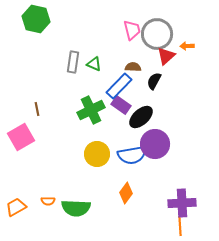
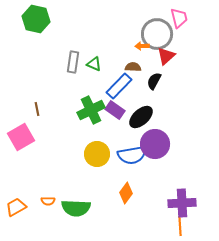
pink trapezoid: moved 47 px right, 12 px up
orange arrow: moved 45 px left
purple rectangle: moved 6 px left, 5 px down
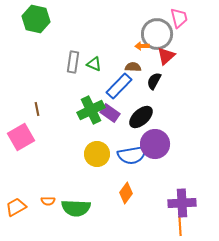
purple rectangle: moved 5 px left, 3 px down
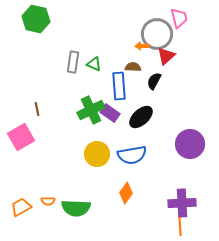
blue rectangle: rotated 48 degrees counterclockwise
purple circle: moved 35 px right
orange trapezoid: moved 5 px right
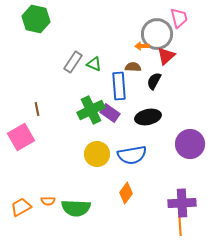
gray rectangle: rotated 25 degrees clockwise
black ellipse: moved 7 px right; rotated 30 degrees clockwise
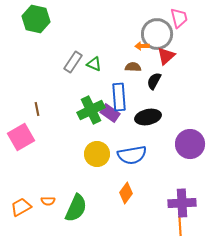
blue rectangle: moved 11 px down
green semicircle: rotated 68 degrees counterclockwise
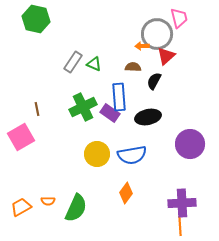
green cross: moved 8 px left, 3 px up
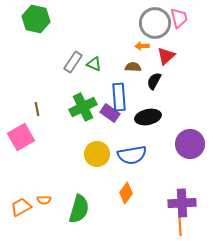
gray circle: moved 2 px left, 11 px up
orange semicircle: moved 4 px left, 1 px up
green semicircle: moved 3 px right, 1 px down; rotated 8 degrees counterclockwise
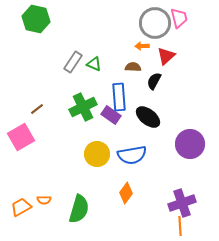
brown line: rotated 64 degrees clockwise
purple rectangle: moved 1 px right, 2 px down
black ellipse: rotated 50 degrees clockwise
purple cross: rotated 16 degrees counterclockwise
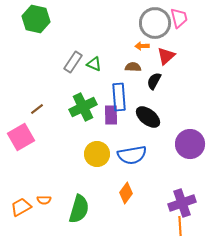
purple rectangle: rotated 54 degrees clockwise
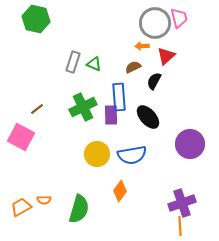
gray rectangle: rotated 15 degrees counterclockwise
brown semicircle: rotated 28 degrees counterclockwise
black ellipse: rotated 10 degrees clockwise
pink square: rotated 32 degrees counterclockwise
orange diamond: moved 6 px left, 2 px up
